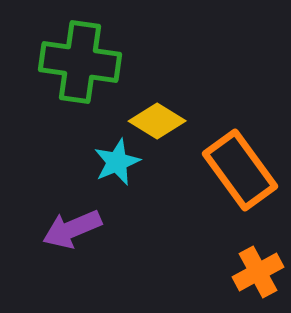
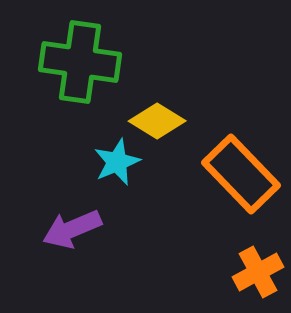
orange rectangle: moved 1 px right, 4 px down; rotated 8 degrees counterclockwise
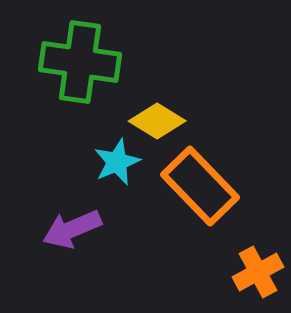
orange rectangle: moved 41 px left, 12 px down
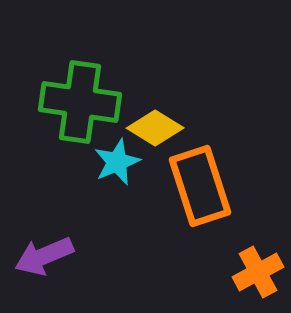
green cross: moved 40 px down
yellow diamond: moved 2 px left, 7 px down
orange rectangle: rotated 26 degrees clockwise
purple arrow: moved 28 px left, 27 px down
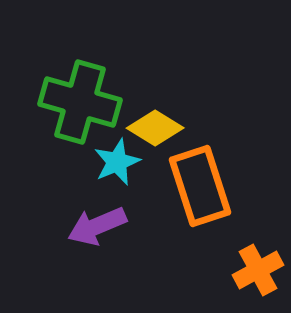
green cross: rotated 8 degrees clockwise
purple arrow: moved 53 px right, 30 px up
orange cross: moved 2 px up
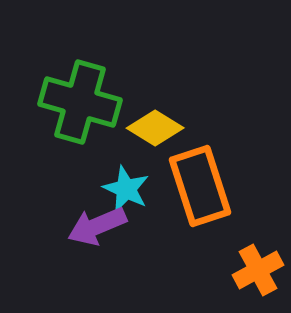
cyan star: moved 9 px right, 27 px down; rotated 24 degrees counterclockwise
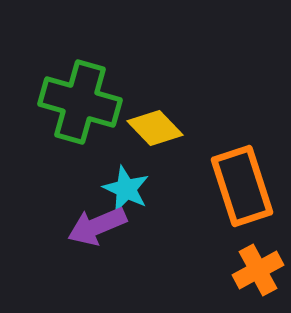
yellow diamond: rotated 14 degrees clockwise
orange rectangle: moved 42 px right
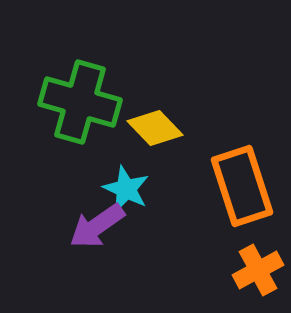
purple arrow: rotated 12 degrees counterclockwise
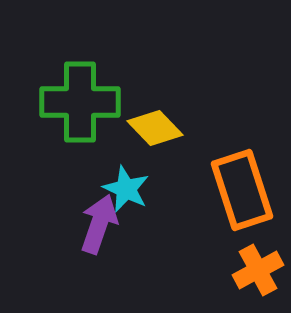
green cross: rotated 16 degrees counterclockwise
orange rectangle: moved 4 px down
purple arrow: moved 2 px right, 2 px up; rotated 144 degrees clockwise
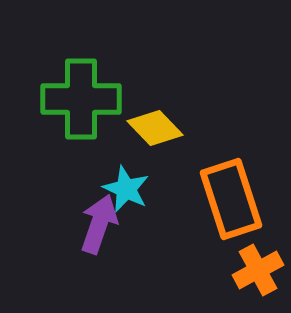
green cross: moved 1 px right, 3 px up
orange rectangle: moved 11 px left, 9 px down
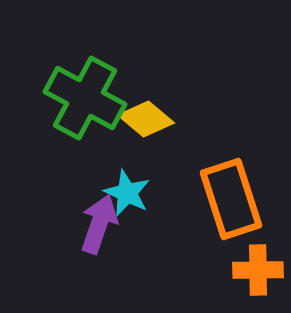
green cross: moved 4 px right, 1 px up; rotated 28 degrees clockwise
yellow diamond: moved 9 px left, 9 px up; rotated 6 degrees counterclockwise
cyan star: moved 1 px right, 4 px down
orange cross: rotated 27 degrees clockwise
